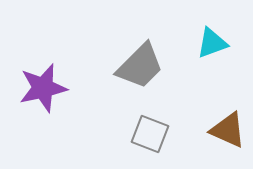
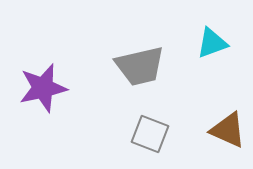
gray trapezoid: rotated 32 degrees clockwise
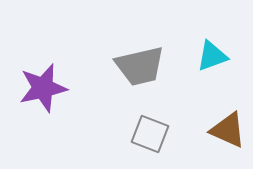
cyan triangle: moved 13 px down
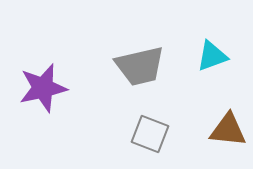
brown triangle: rotated 18 degrees counterclockwise
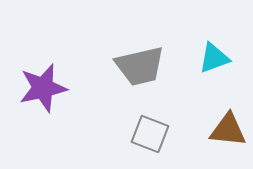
cyan triangle: moved 2 px right, 2 px down
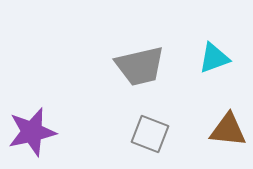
purple star: moved 11 px left, 44 px down
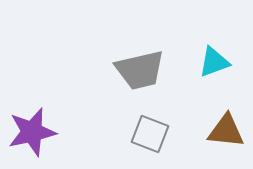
cyan triangle: moved 4 px down
gray trapezoid: moved 4 px down
brown triangle: moved 2 px left, 1 px down
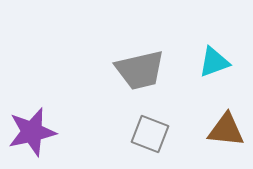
brown triangle: moved 1 px up
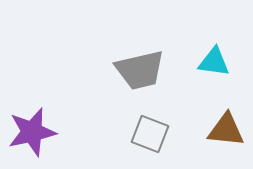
cyan triangle: rotated 28 degrees clockwise
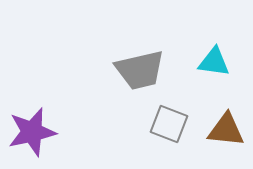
gray square: moved 19 px right, 10 px up
